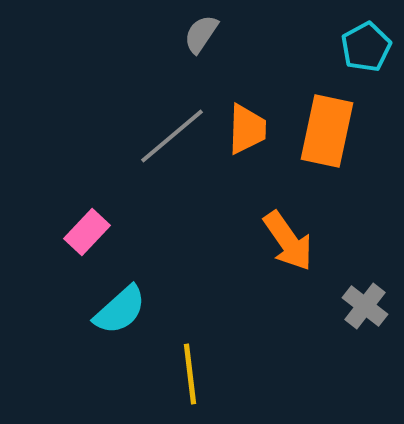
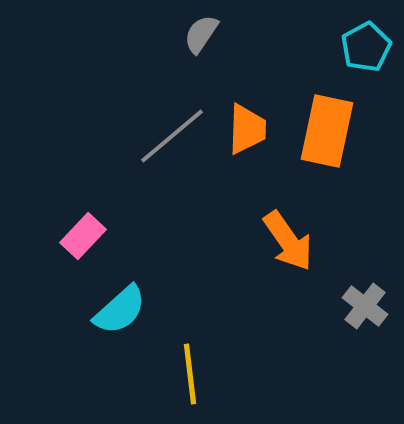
pink rectangle: moved 4 px left, 4 px down
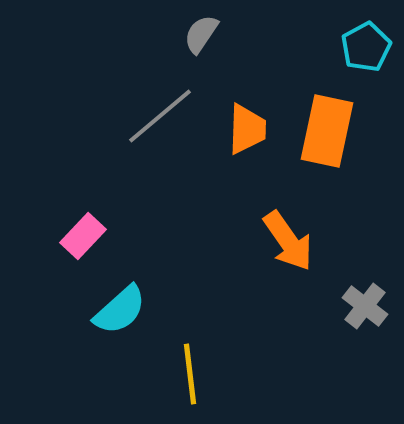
gray line: moved 12 px left, 20 px up
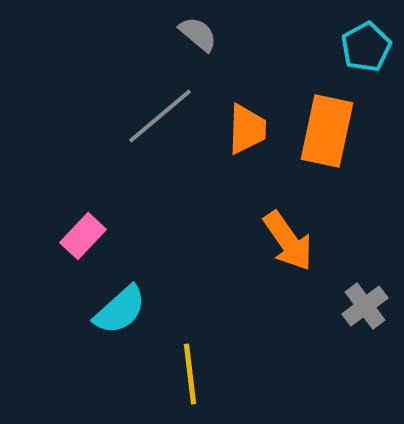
gray semicircle: moved 3 px left; rotated 96 degrees clockwise
gray cross: rotated 15 degrees clockwise
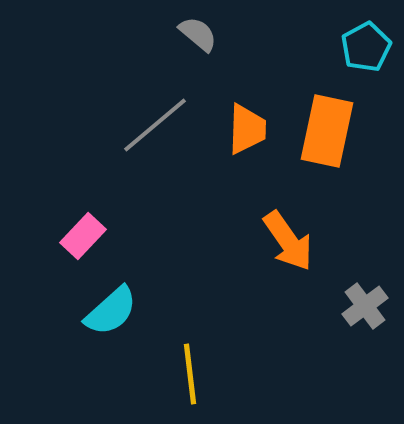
gray line: moved 5 px left, 9 px down
cyan semicircle: moved 9 px left, 1 px down
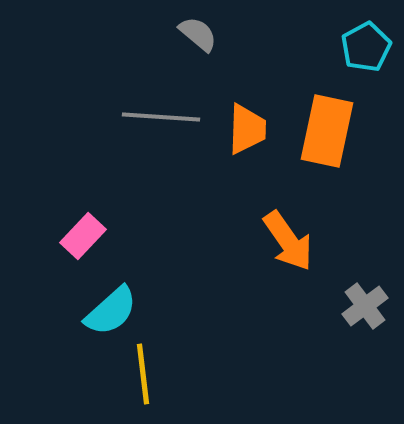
gray line: moved 6 px right, 8 px up; rotated 44 degrees clockwise
yellow line: moved 47 px left
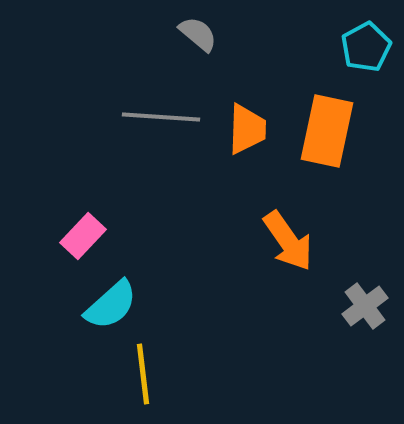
cyan semicircle: moved 6 px up
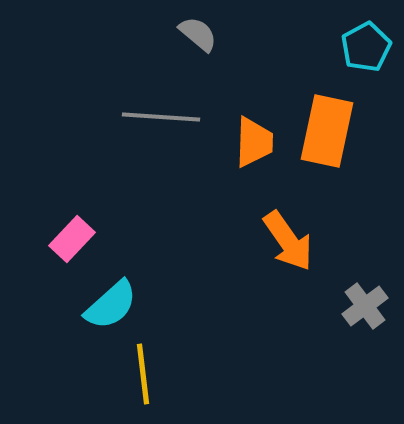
orange trapezoid: moved 7 px right, 13 px down
pink rectangle: moved 11 px left, 3 px down
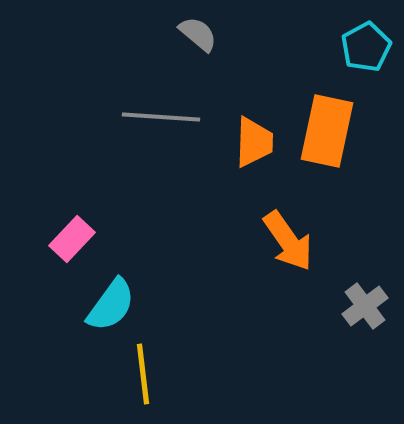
cyan semicircle: rotated 12 degrees counterclockwise
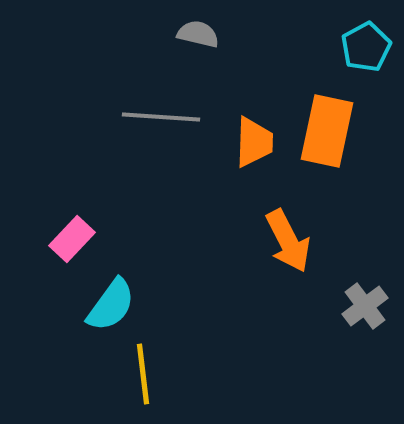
gray semicircle: rotated 27 degrees counterclockwise
orange arrow: rotated 8 degrees clockwise
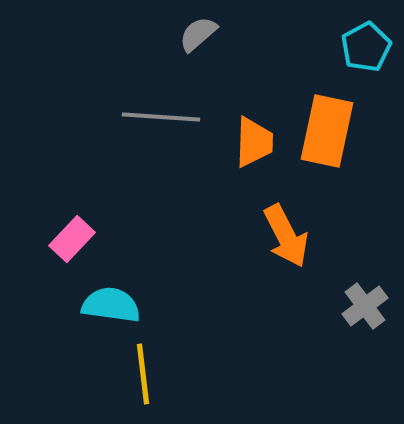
gray semicircle: rotated 54 degrees counterclockwise
orange arrow: moved 2 px left, 5 px up
cyan semicircle: rotated 118 degrees counterclockwise
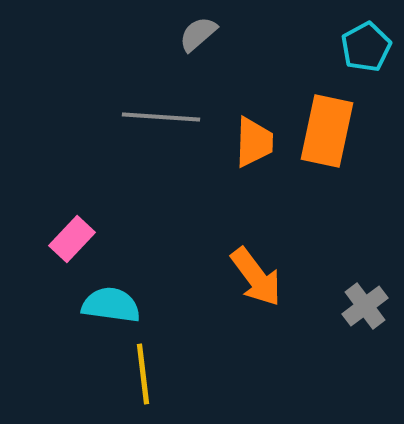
orange arrow: moved 30 px left, 41 px down; rotated 10 degrees counterclockwise
